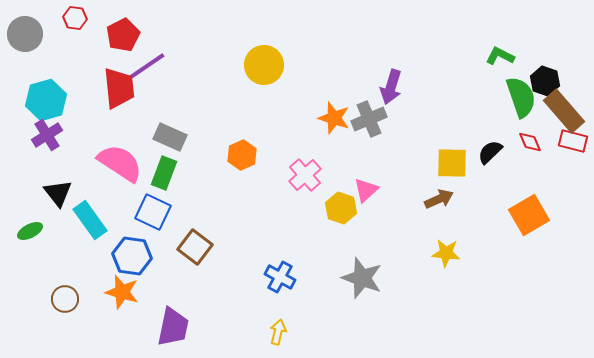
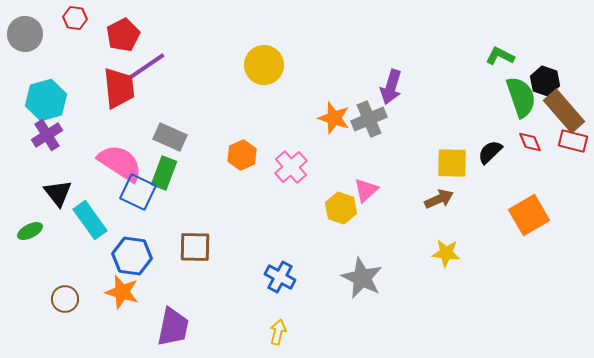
pink cross at (305, 175): moved 14 px left, 8 px up
blue square at (153, 212): moved 15 px left, 20 px up
brown square at (195, 247): rotated 36 degrees counterclockwise
gray star at (362, 278): rotated 6 degrees clockwise
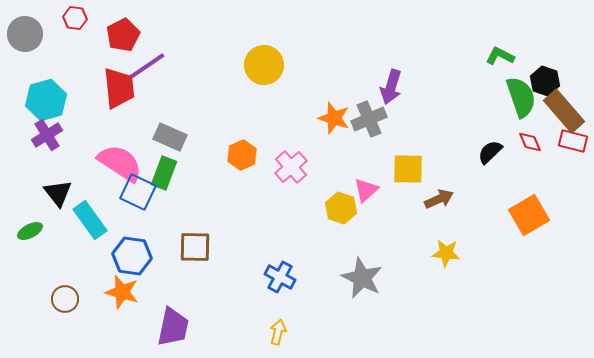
yellow square at (452, 163): moved 44 px left, 6 px down
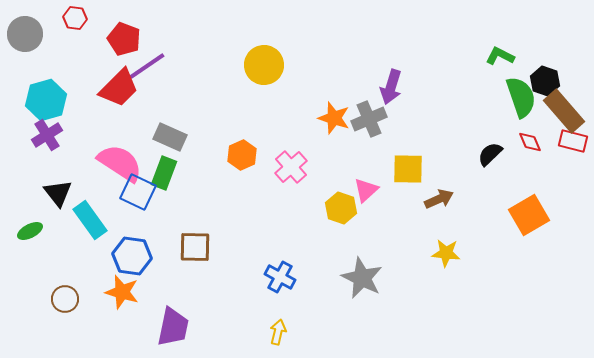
red pentagon at (123, 35): moved 1 px right, 4 px down; rotated 24 degrees counterclockwise
red trapezoid at (119, 88): rotated 51 degrees clockwise
black semicircle at (490, 152): moved 2 px down
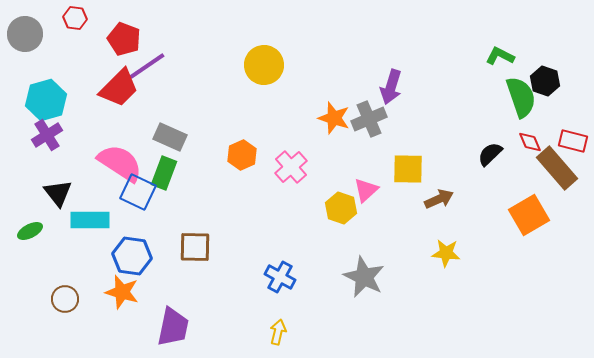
brown rectangle at (564, 111): moved 7 px left, 57 px down
cyan rectangle at (90, 220): rotated 54 degrees counterclockwise
gray star at (362, 278): moved 2 px right, 1 px up
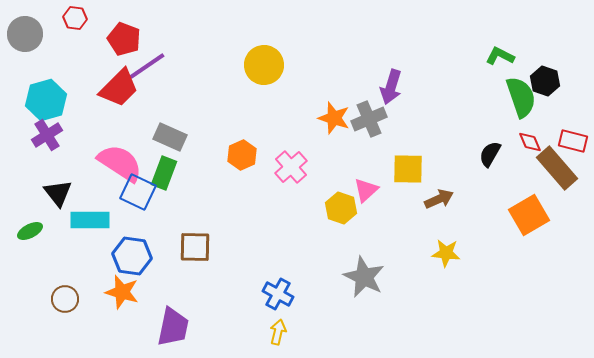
black semicircle at (490, 154): rotated 16 degrees counterclockwise
blue cross at (280, 277): moved 2 px left, 17 px down
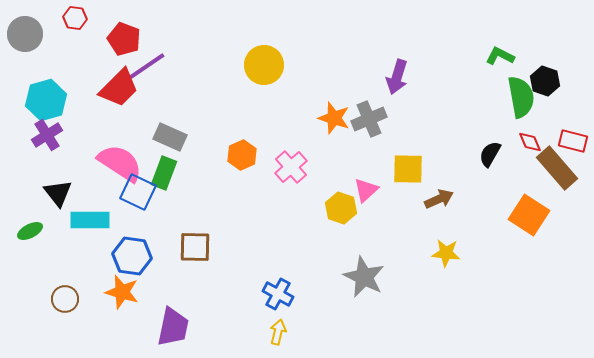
purple arrow at (391, 87): moved 6 px right, 10 px up
green semicircle at (521, 97): rotated 9 degrees clockwise
orange square at (529, 215): rotated 27 degrees counterclockwise
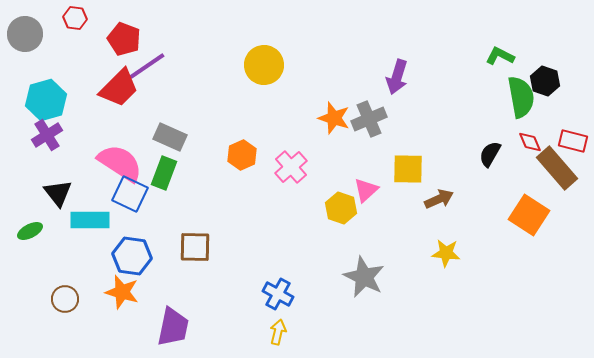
blue square at (138, 192): moved 8 px left, 2 px down
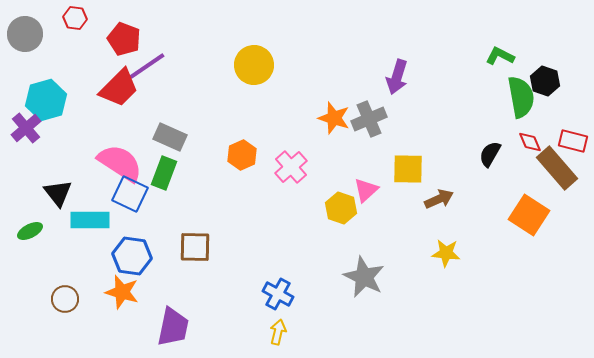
yellow circle at (264, 65): moved 10 px left
purple cross at (47, 135): moved 21 px left, 7 px up; rotated 8 degrees counterclockwise
